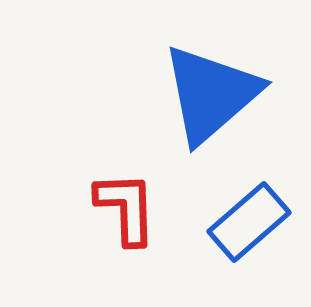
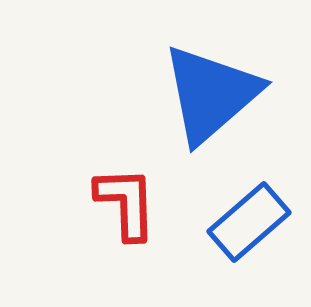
red L-shape: moved 5 px up
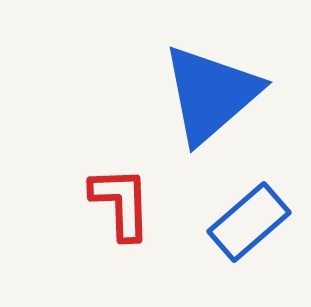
red L-shape: moved 5 px left
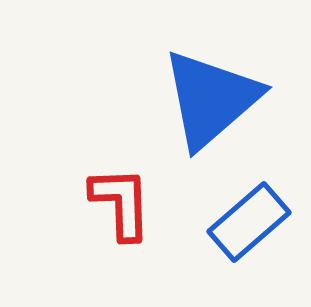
blue triangle: moved 5 px down
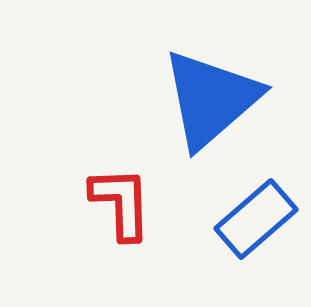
blue rectangle: moved 7 px right, 3 px up
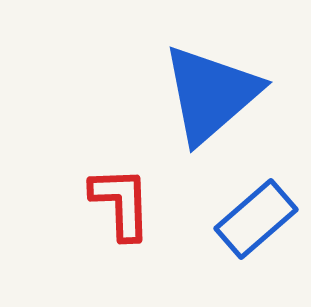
blue triangle: moved 5 px up
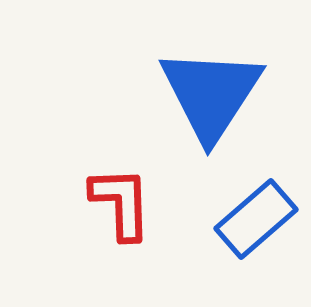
blue triangle: rotated 16 degrees counterclockwise
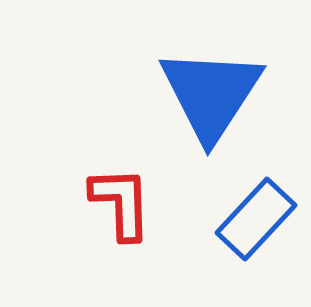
blue rectangle: rotated 6 degrees counterclockwise
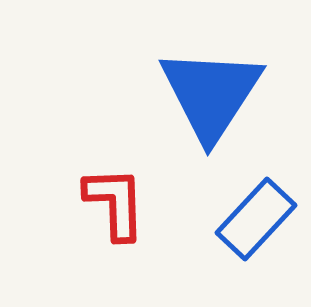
red L-shape: moved 6 px left
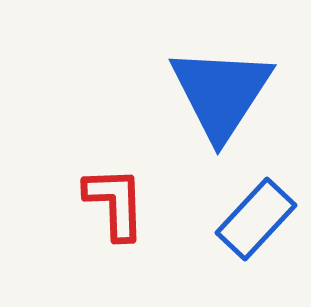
blue triangle: moved 10 px right, 1 px up
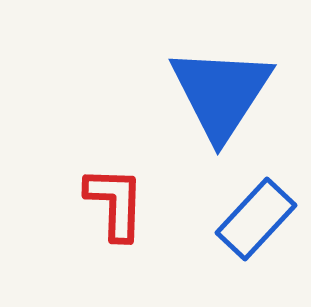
red L-shape: rotated 4 degrees clockwise
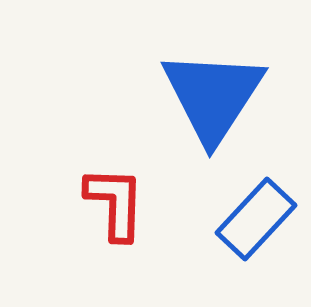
blue triangle: moved 8 px left, 3 px down
